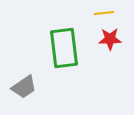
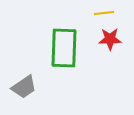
green rectangle: rotated 9 degrees clockwise
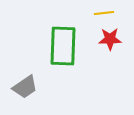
green rectangle: moved 1 px left, 2 px up
gray trapezoid: moved 1 px right
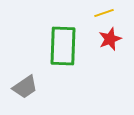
yellow line: rotated 12 degrees counterclockwise
red star: rotated 20 degrees counterclockwise
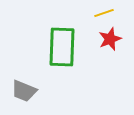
green rectangle: moved 1 px left, 1 px down
gray trapezoid: moved 1 px left, 4 px down; rotated 56 degrees clockwise
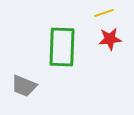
red star: rotated 15 degrees clockwise
gray trapezoid: moved 5 px up
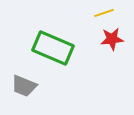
red star: moved 2 px right
green rectangle: moved 9 px left, 1 px down; rotated 69 degrees counterclockwise
